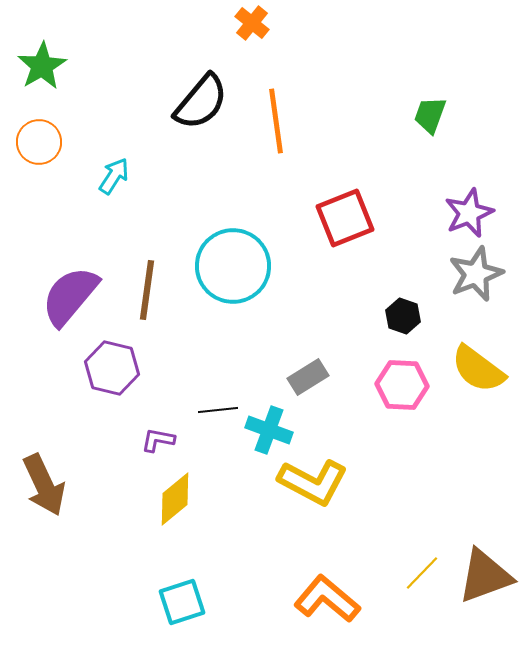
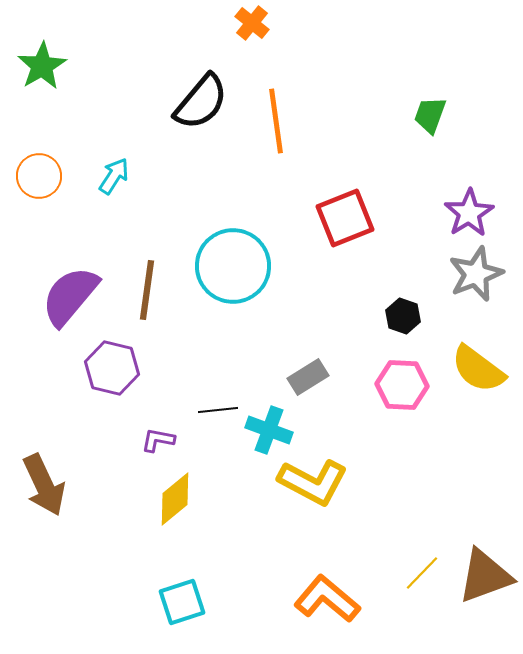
orange circle: moved 34 px down
purple star: rotated 9 degrees counterclockwise
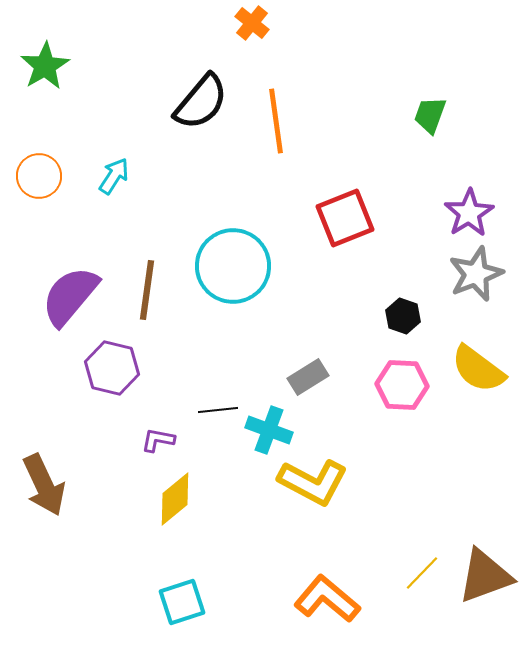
green star: moved 3 px right
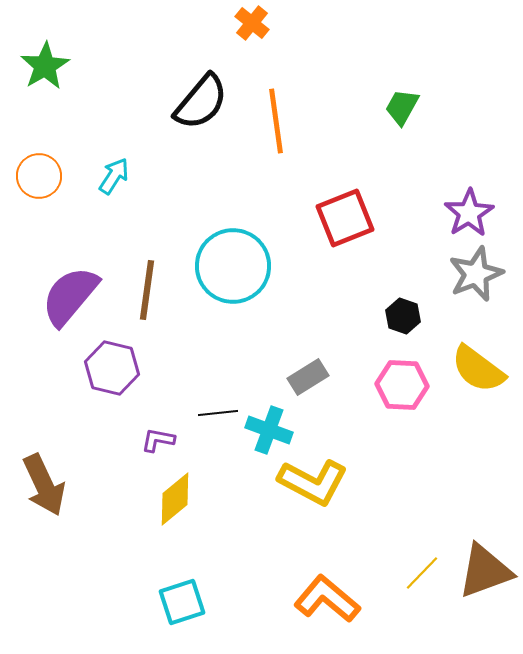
green trapezoid: moved 28 px left, 8 px up; rotated 9 degrees clockwise
black line: moved 3 px down
brown triangle: moved 5 px up
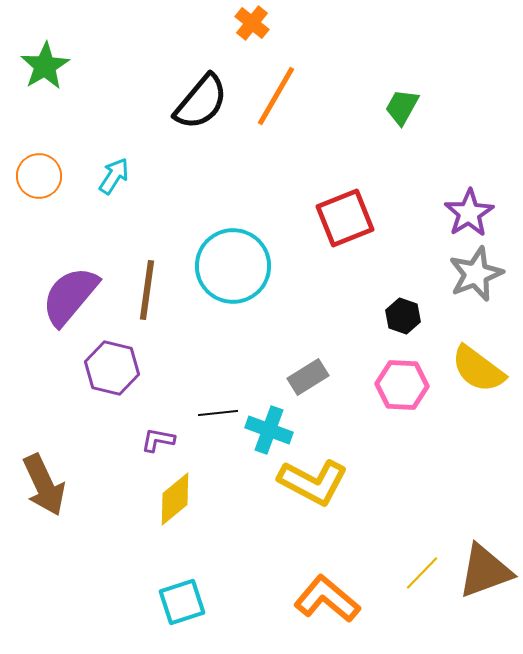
orange line: moved 25 px up; rotated 38 degrees clockwise
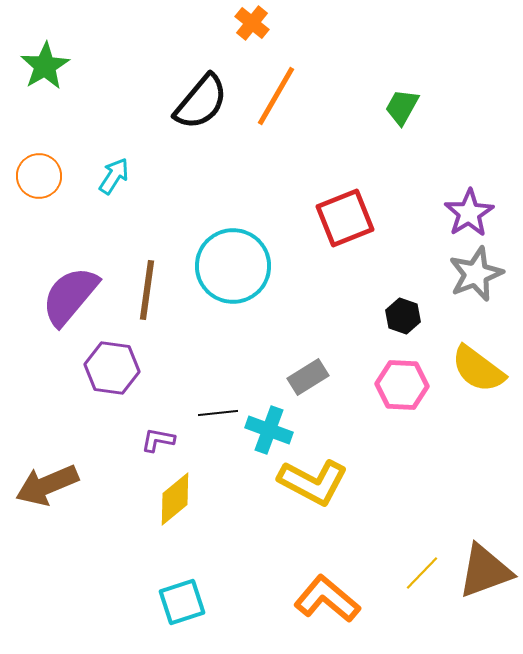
purple hexagon: rotated 6 degrees counterclockwise
brown arrow: moved 3 px right; rotated 92 degrees clockwise
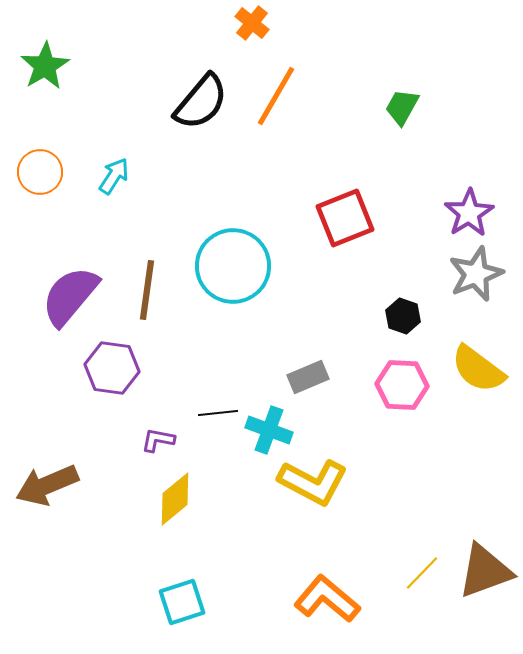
orange circle: moved 1 px right, 4 px up
gray rectangle: rotated 9 degrees clockwise
